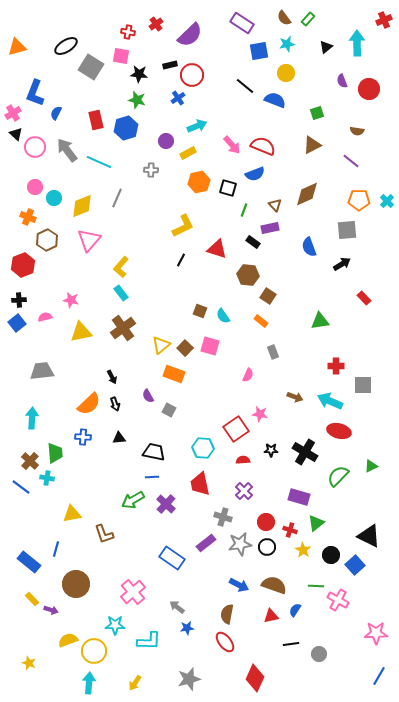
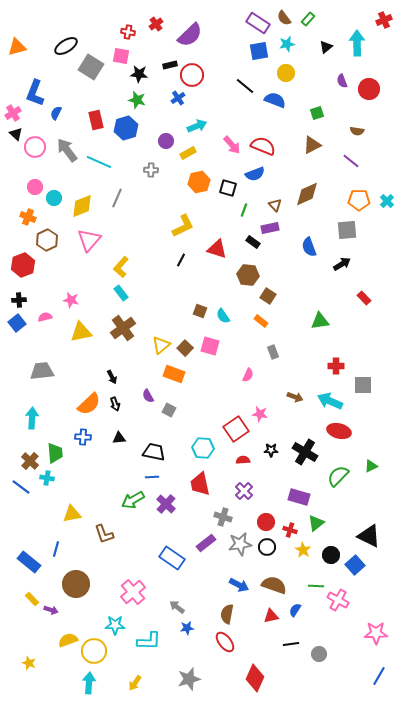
purple rectangle at (242, 23): moved 16 px right
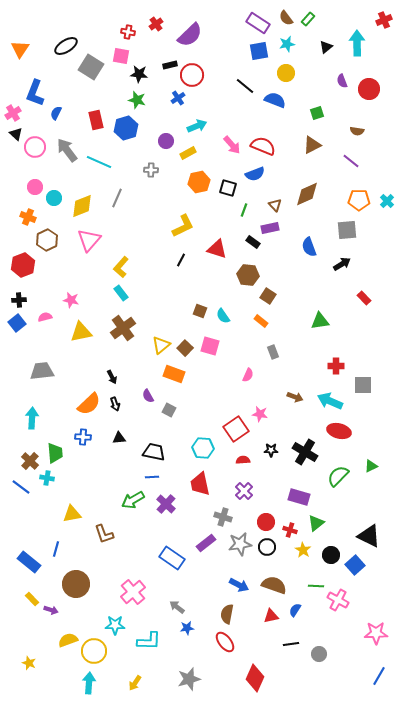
brown semicircle at (284, 18): moved 2 px right
orange triangle at (17, 47): moved 3 px right, 2 px down; rotated 42 degrees counterclockwise
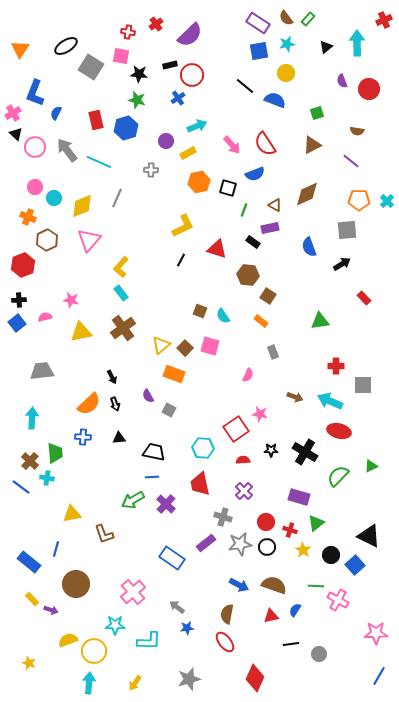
red semicircle at (263, 146): moved 2 px right, 2 px up; rotated 145 degrees counterclockwise
brown triangle at (275, 205): rotated 16 degrees counterclockwise
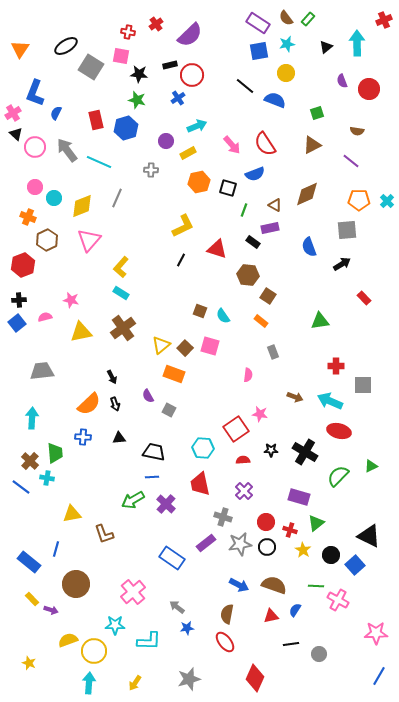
cyan rectangle at (121, 293): rotated 21 degrees counterclockwise
pink semicircle at (248, 375): rotated 16 degrees counterclockwise
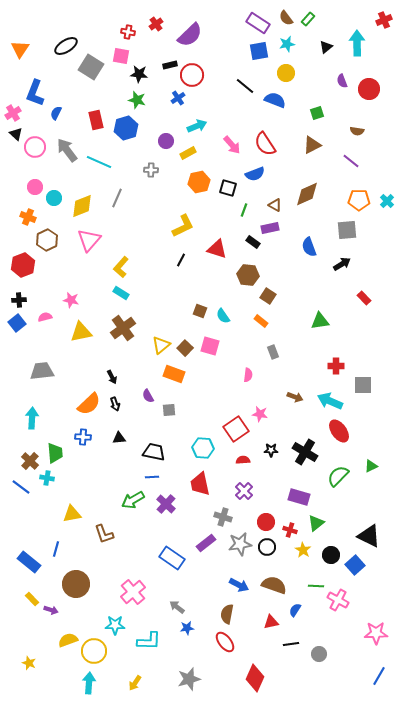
gray square at (169, 410): rotated 32 degrees counterclockwise
red ellipse at (339, 431): rotated 40 degrees clockwise
red triangle at (271, 616): moved 6 px down
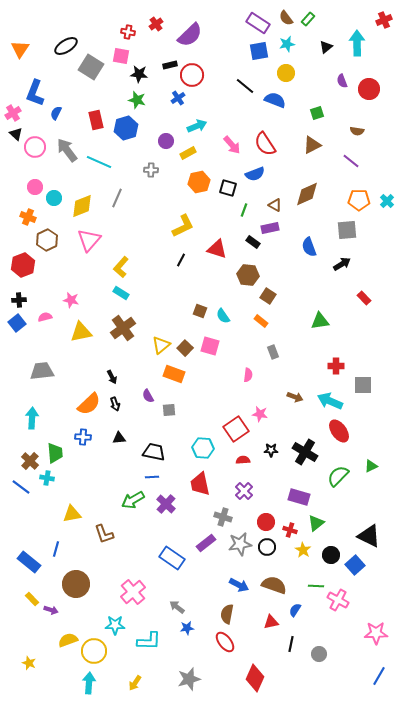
black line at (291, 644): rotated 70 degrees counterclockwise
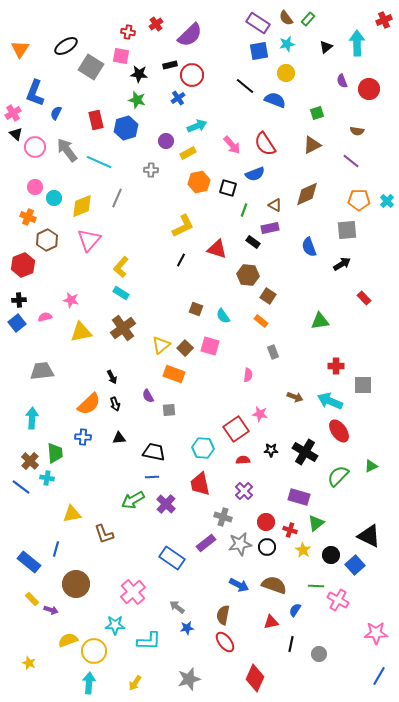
brown square at (200, 311): moved 4 px left, 2 px up
brown semicircle at (227, 614): moved 4 px left, 1 px down
